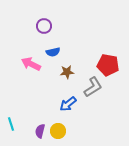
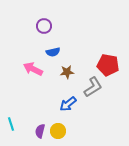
pink arrow: moved 2 px right, 5 px down
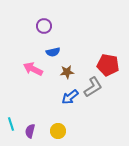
blue arrow: moved 2 px right, 7 px up
purple semicircle: moved 10 px left
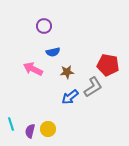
yellow circle: moved 10 px left, 2 px up
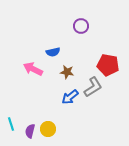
purple circle: moved 37 px right
brown star: rotated 16 degrees clockwise
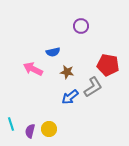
yellow circle: moved 1 px right
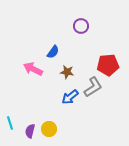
blue semicircle: rotated 40 degrees counterclockwise
red pentagon: rotated 15 degrees counterclockwise
cyan line: moved 1 px left, 1 px up
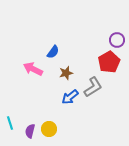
purple circle: moved 36 px right, 14 px down
red pentagon: moved 1 px right, 3 px up; rotated 25 degrees counterclockwise
brown star: moved 1 px left, 1 px down; rotated 24 degrees counterclockwise
